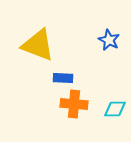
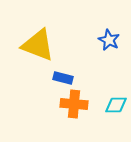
blue rectangle: rotated 12 degrees clockwise
cyan diamond: moved 1 px right, 4 px up
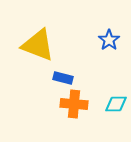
blue star: rotated 10 degrees clockwise
cyan diamond: moved 1 px up
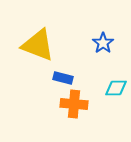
blue star: moved 6 px left, 3 px down
cyan diamond: moved 16 px up
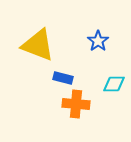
blue star: moved 5 px left, 2 px up
cyan diamond: moved 2 px left, 4 px up
orange cross: moved 2 px right
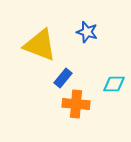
blue star: moved 11 px left, 9 px up; rotated 20 degrees counterclockwise
yellow triangle: moved 2 px right
blue rectangle: rotated 66 degrees counterclockwise
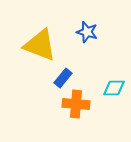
cyan diamond: moved 4 px down
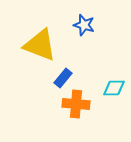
blue star: moved 3 px left, 7 px up
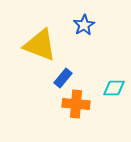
blue star: rotated 25 degrees clockwise
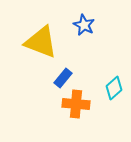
blue star: rotated 15 degrees counterclockwise
yellow triangle: moved 1 px right, 3 px up
cyan diamond: rotated 40 degrees counterclockwise
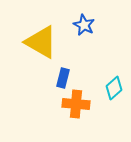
yellow triangle: rotated 9 degrees clockwise
blue rectangle: rotated 24 degrees counterclockwise
